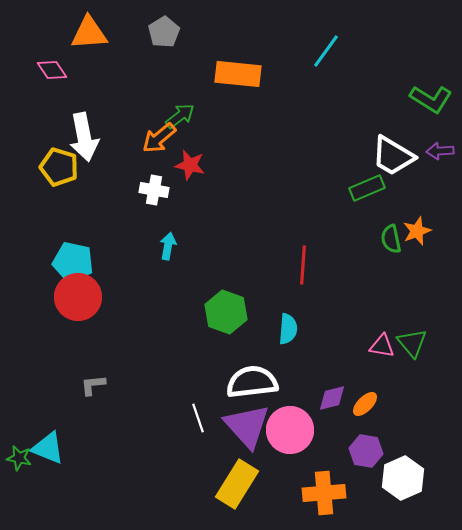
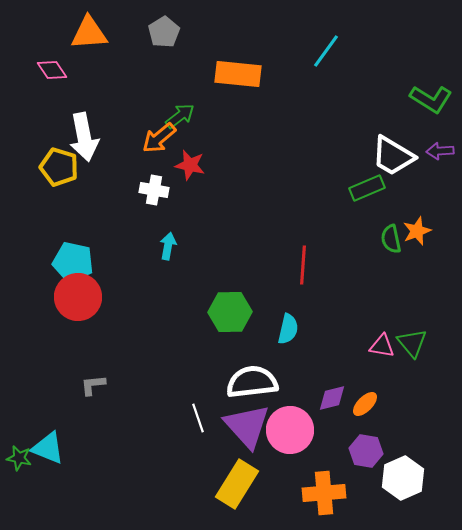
green hexagon: moved 4 px right; rotated 21 degrees counterclockwise
cyan semicircle: rotated 8 degrees clockwise
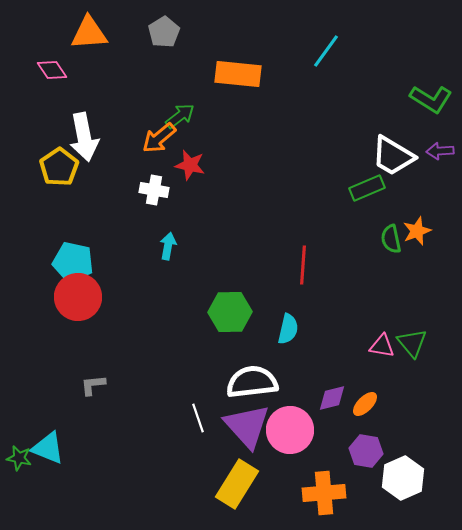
yellow pentagon: rotated 21 degrees clockwise
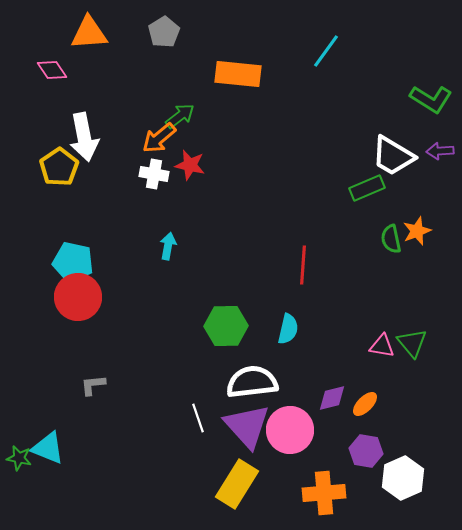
white cross: moved 16 px up
green hexagon: moved 4 px left, 14 px down
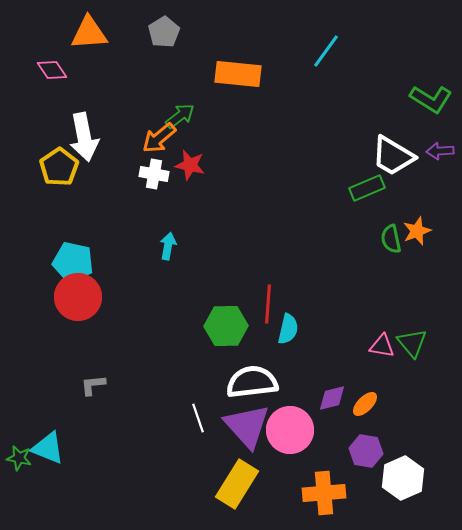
red line: moved 35 px left, 39 px down
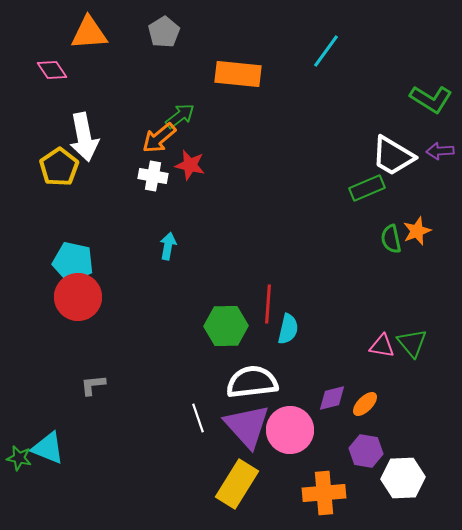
white cross: moved 1 px left, 2 px down
white hexagon: rotated 21 degrees clockwise
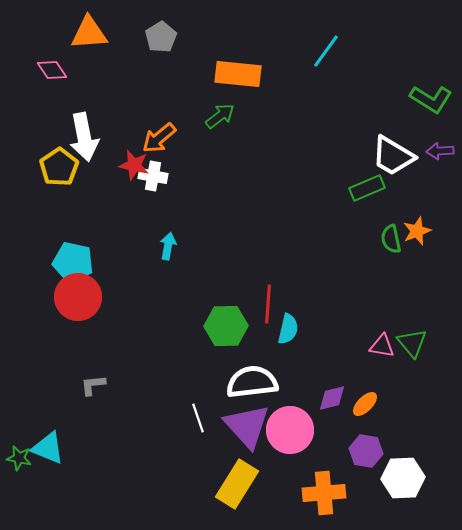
gray pentagon: moved 3 px left, 5 px down
green arrow: moved 40 px right
red star: moved 56 px left
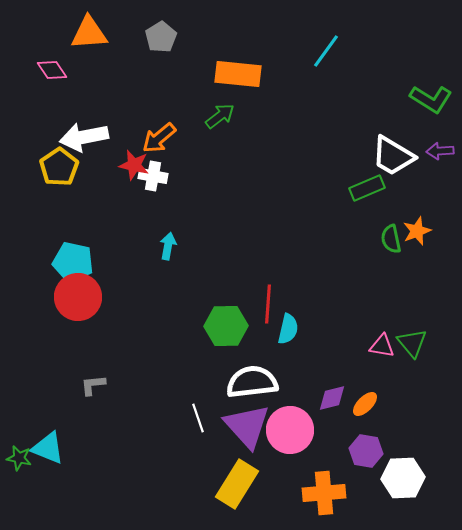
white arrow: rotated 90 degrees clockwise
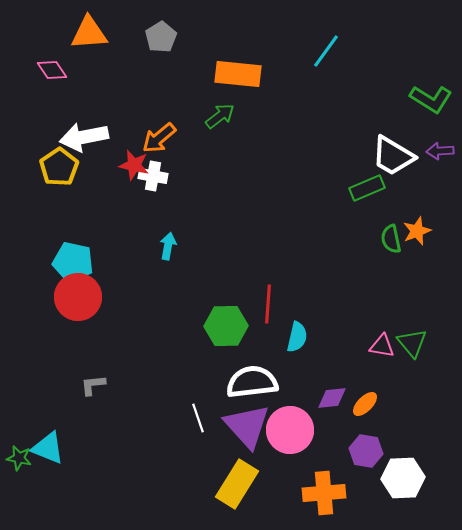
cyan semicircle: moved 9 px right, 8 px down
purple diamond: rotated 8 degrees clockwise
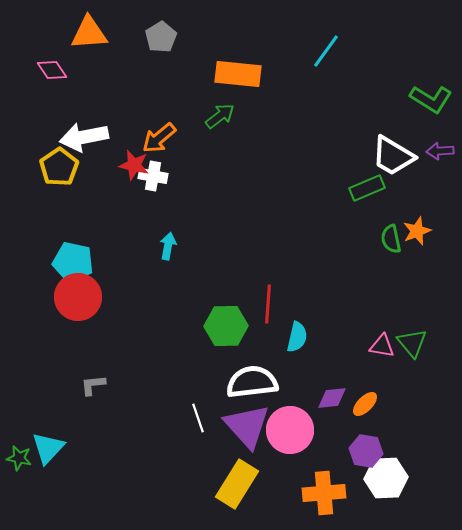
cyan triangle: rotated 51 degrees clockwise
white hexagon: moved 17 px left
